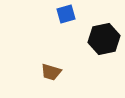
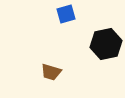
black hexagon: moved 2 px right, 5 px down
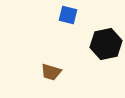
blue square: moved 2 px right, 1 px down; rotated 30 degrees clockwise
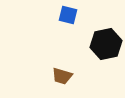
brown trapezoid: moved 11 px right, 4 px down
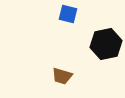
blue square: moved 1 px up
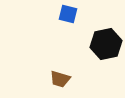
brown trapezoid: moved 2 px left, 3 px down
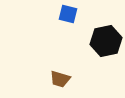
black hexagon: moved 3 px up
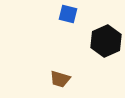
black hexagon: rotated 12 degrees counterclockwise
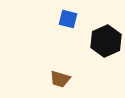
blue square: moved 5 px down
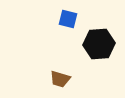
black hexagon: moved 7 px left, 3 px down; rotated 20 degrees clockwise
